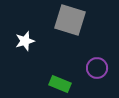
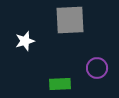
gray square: rotated 20 degrees counterclockwise
green rectangle: rotated 25 degrees counterclockwise
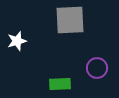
white star: moved 8 px left
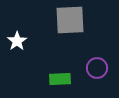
white star: rotated 18 degrees counterclockwise
green rectangle: moved 5 px up
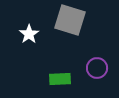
gray square: rotated 20 degrees clockwise
white star: moved 12 px right, 7 px up
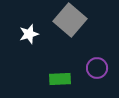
gray square: rotated 24 degrees clockwise
white star: rotated 18 degrees clockwise
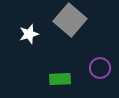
purple circle: moved 3 px right
